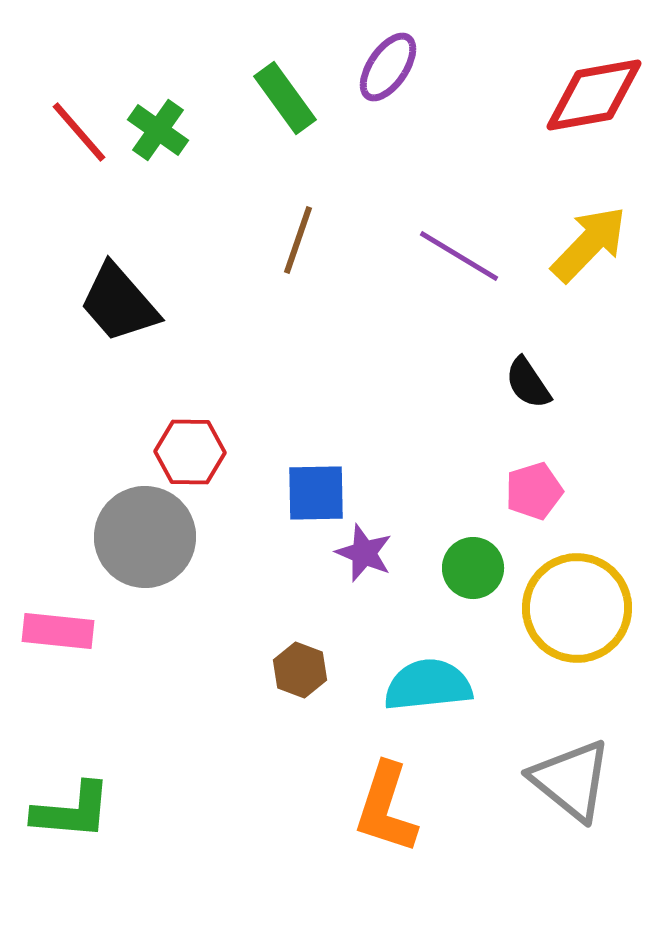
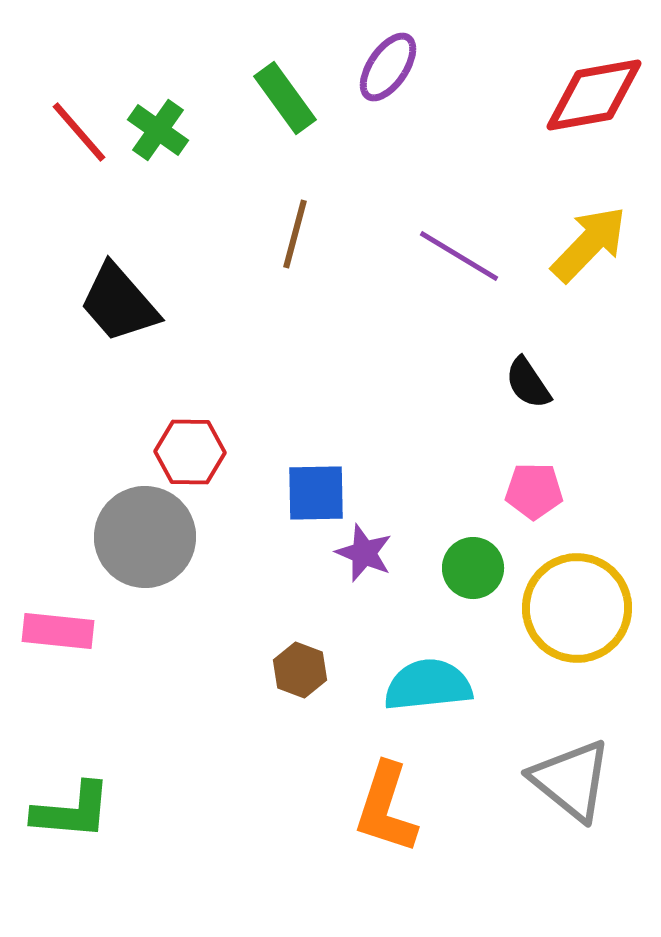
brown line: moved 3 px left, 6 px up; rotated 4 degrees counterclockwise
pink pentagon: rotated 18 degrees clockwise
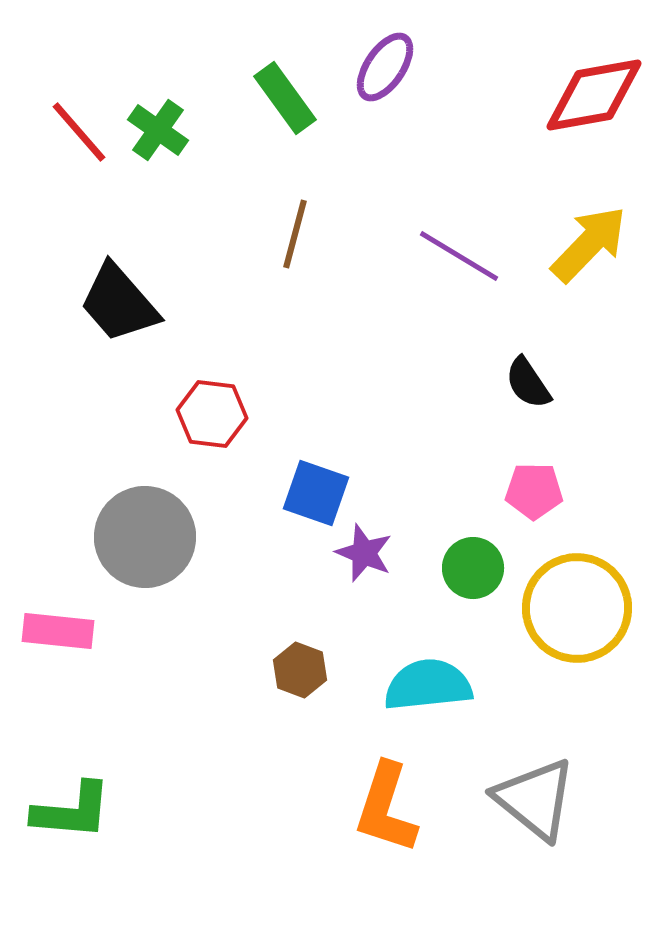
purple ellipse: moved 3 px left
red hexagon: moved 22 px right, 38 px up; rotated 6 degrees clockwise
blue square: rotated 20 degrees clockwise
gray triangle: moved 36 px left, 19 px down
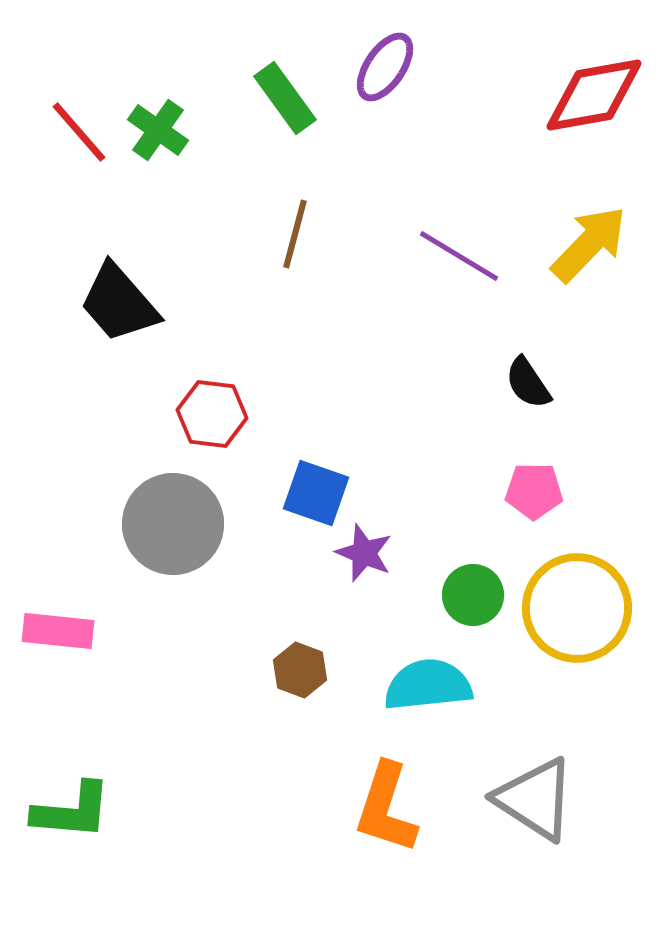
gray circle: moved 28 px right, 13 px up
green circle: moved 27 px down
gray triangle: rotated 6 degrees counterclockwise
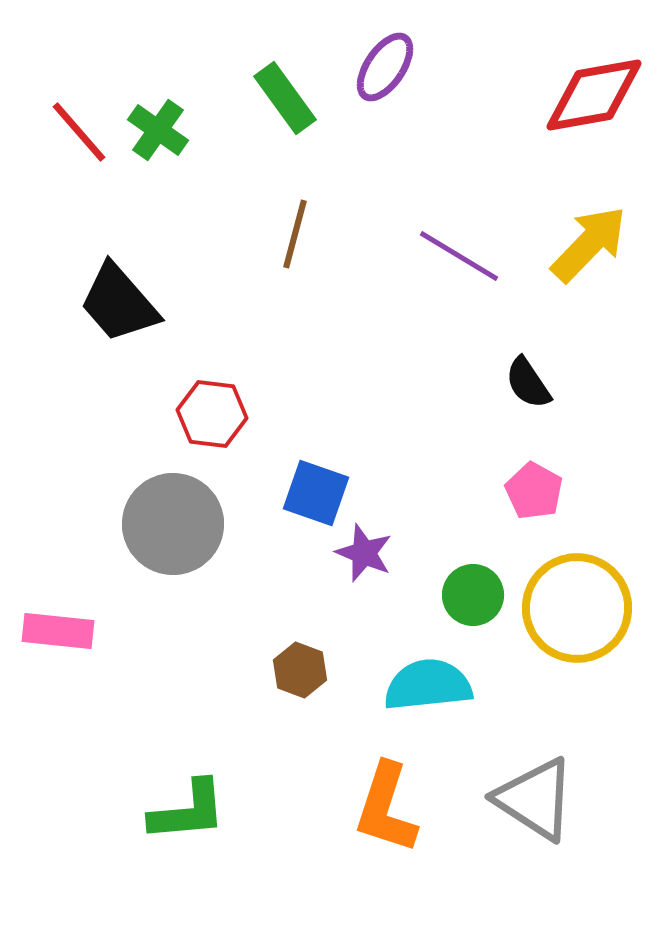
pink pentagon: rotated 28 degrees clockwise
green L-shape: moved 116 px right; rotated 10 degrees counterclockwise
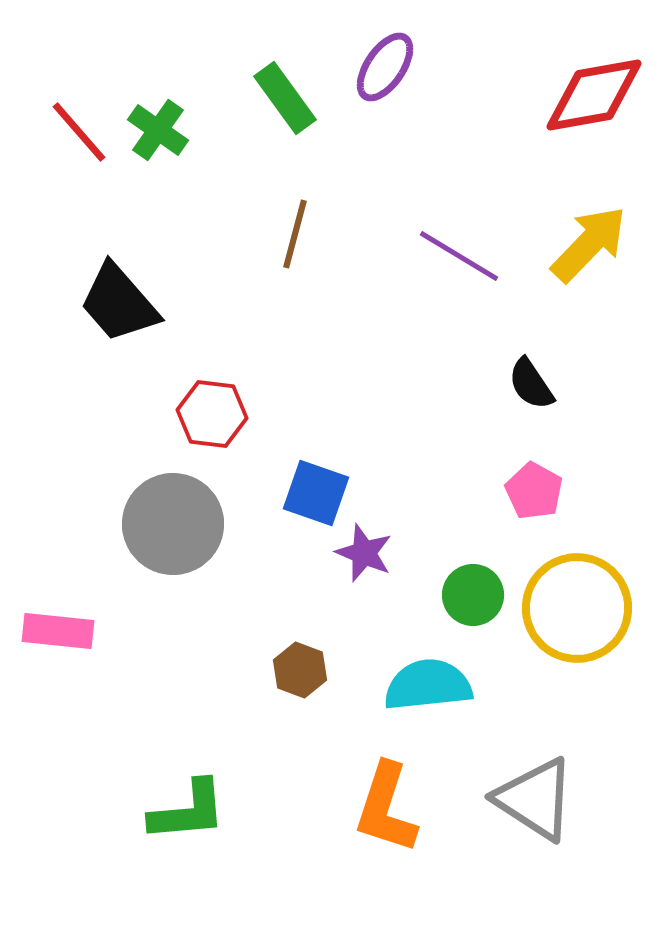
black semicircle: moved 3 px right, 1 px down
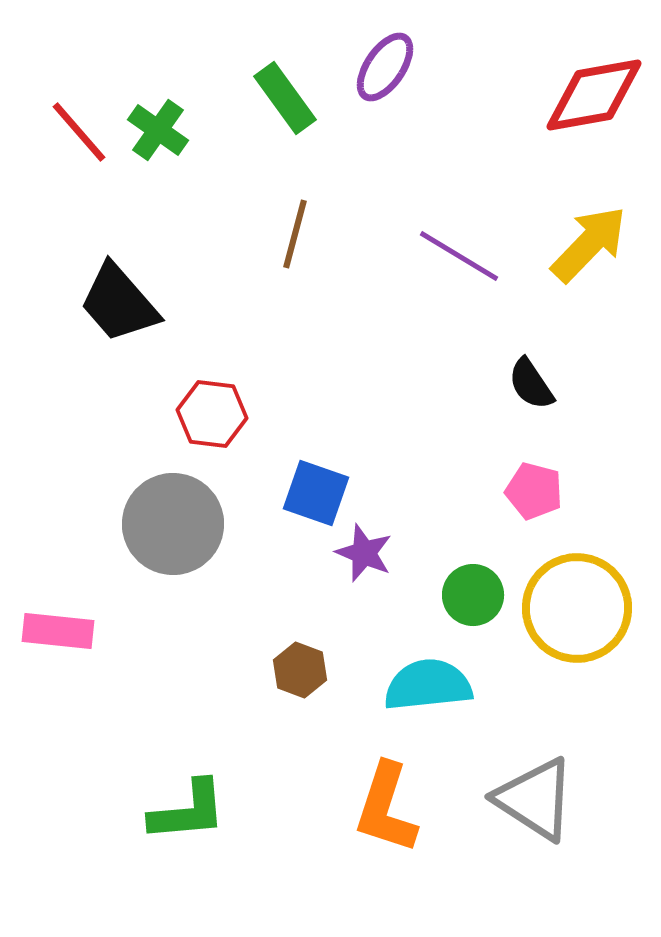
pink pentagon: rotated 14 degrees counterclockwise
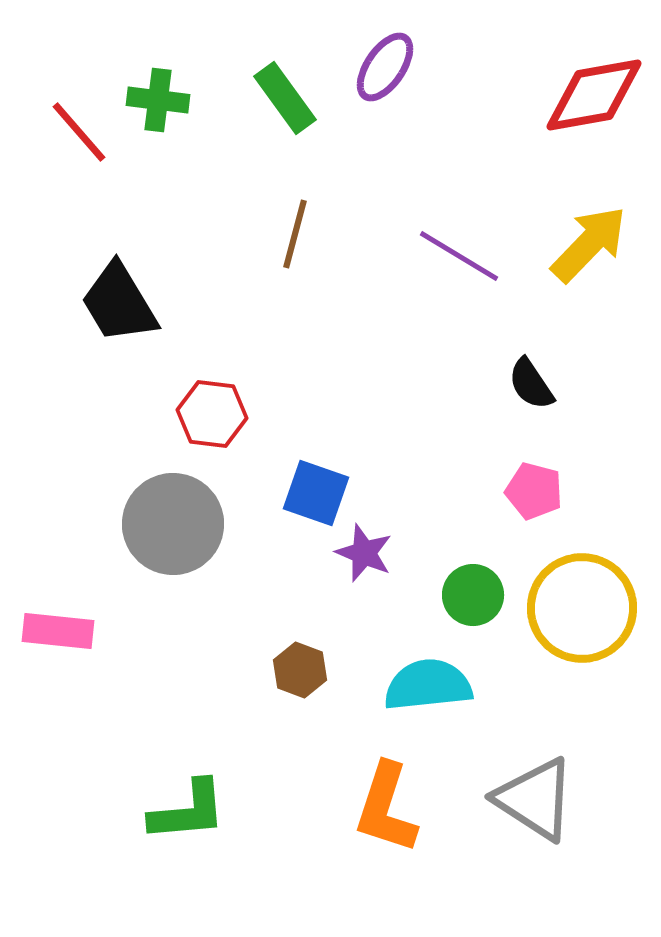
green cross: moved 30 px up; rotated 28 degrees counterclockwise
black trapezoid: rotated 10 degrees clockwise
yellow circle: moved 5 px right
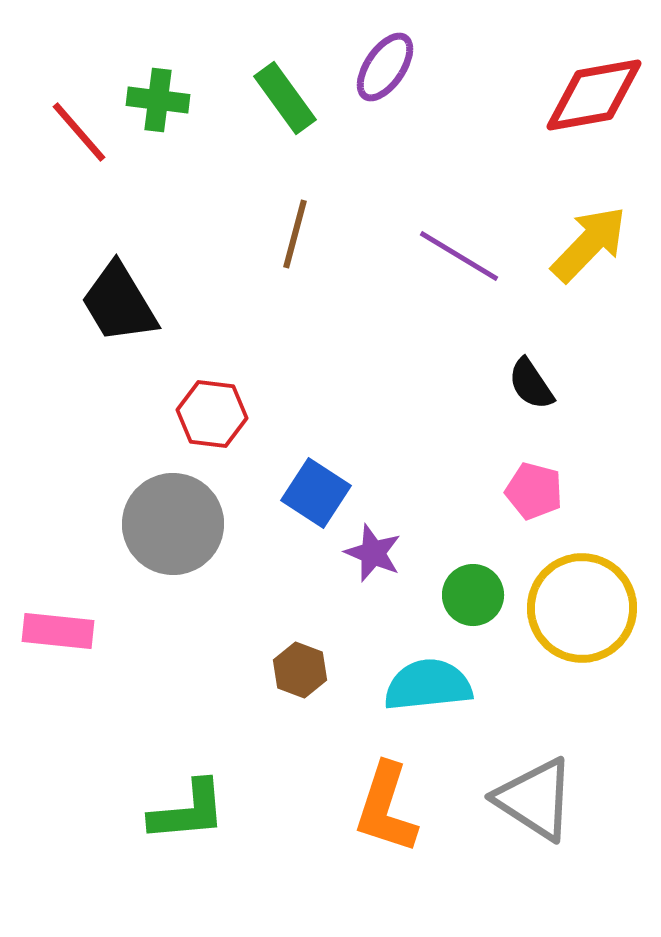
blue square: rotated 14 degrees clockwise
purple star: moved 9 px right
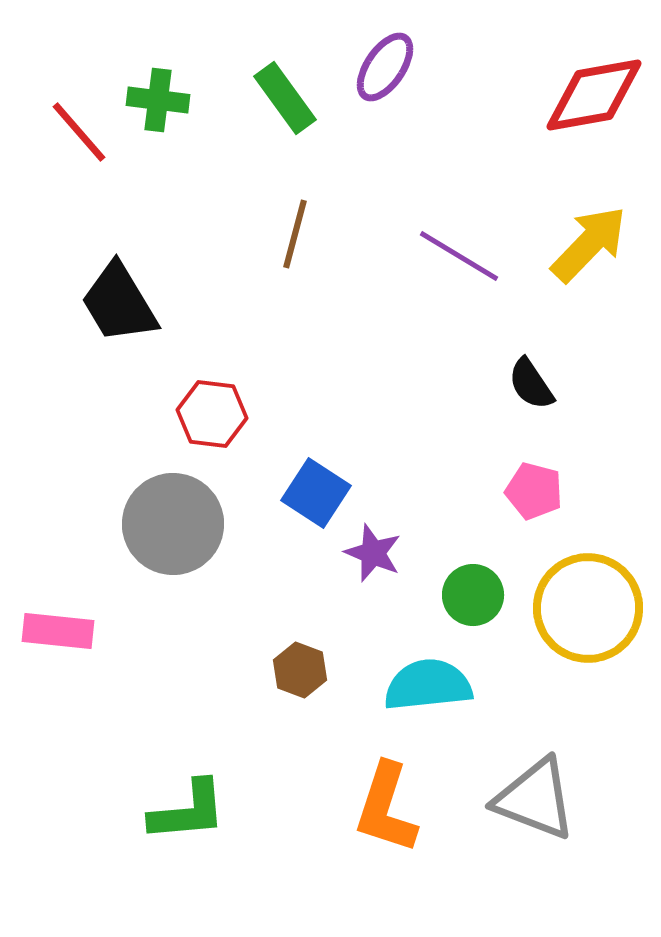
yellow circle: moved 6 px right
gray triangle: rotated 12 degrees counterclockwise
